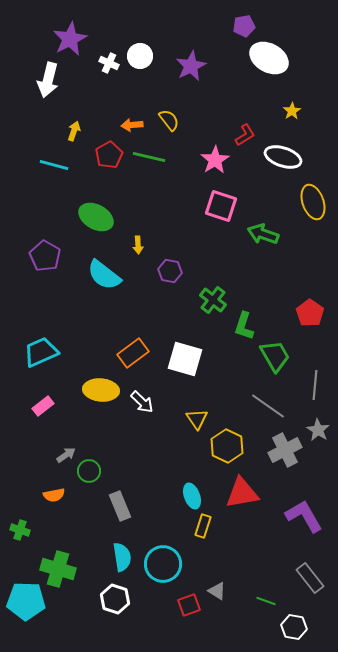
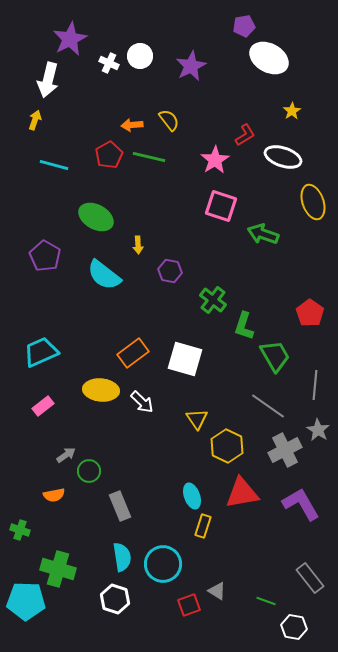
yellow arrow at (74, 131): moved 39 px left, 11 px up
purple L-shape at (304, 516): moved 3 px left, 12 px up
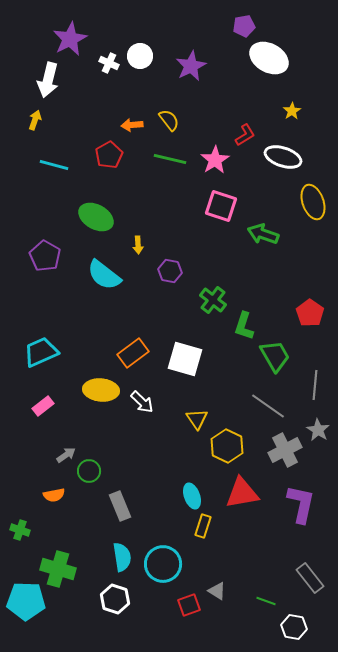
green line at (149, 157): moved 21 px right, 2 px down
purple L-shape at (301, 504): rotated 42 degrees clockwise
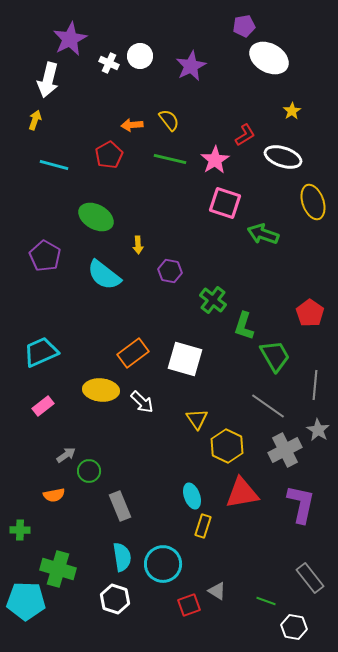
pink square at (221, 206): moved 4 px right, 3 px up
green cross at (20, 530): rotated 18 degrees counterclockwise
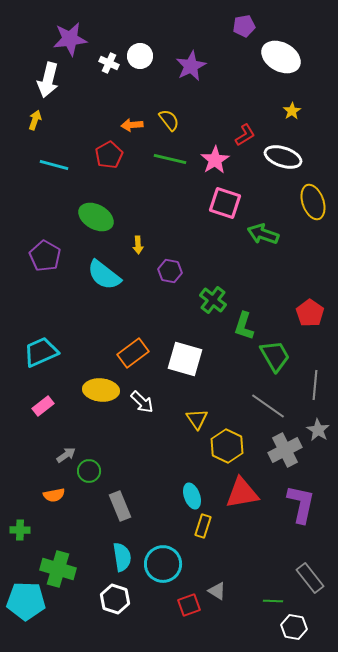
purple star at (70, 39): rotated 20 degrees clockwise
white ellipse at (269, 58): moved 12 px right, 1 px up
green line at (266, 601): moved 7 px right; rotated 18 degrees counterclockwise
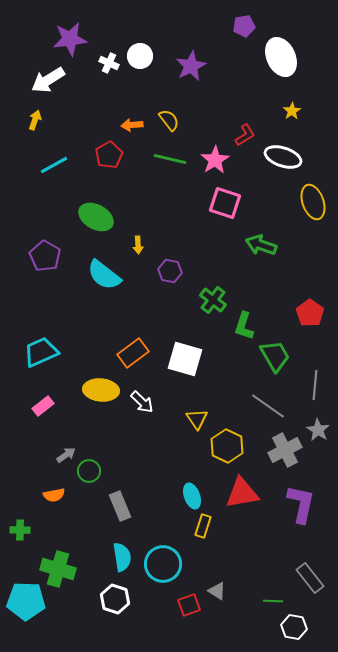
white ellipse at (281, 57): rotated 36 degrees clockwise
white arrow at (48, 80): rotated 44 degrees clockwise
cyan line at (54, 165): rotated 44 degrees counterclockwise
green arrow at (263, 234): moved 2 px left, 11 px down
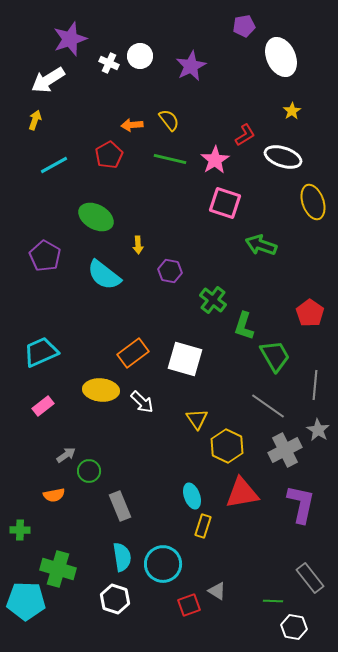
purple star at (70, 39): rotated 12 degrees counterclockwise
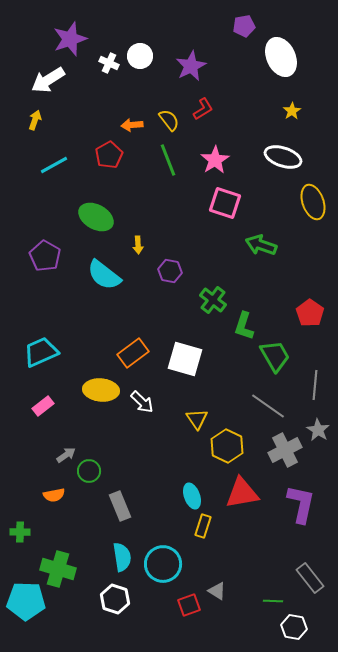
red L-shape at (245, 135): moved 42 px left, 26 px up
green line at (170, 159): moved 2 px left, 1 px down; rotated 56 degrees clockwise
green cross at (20, 530): moved 2 px down
